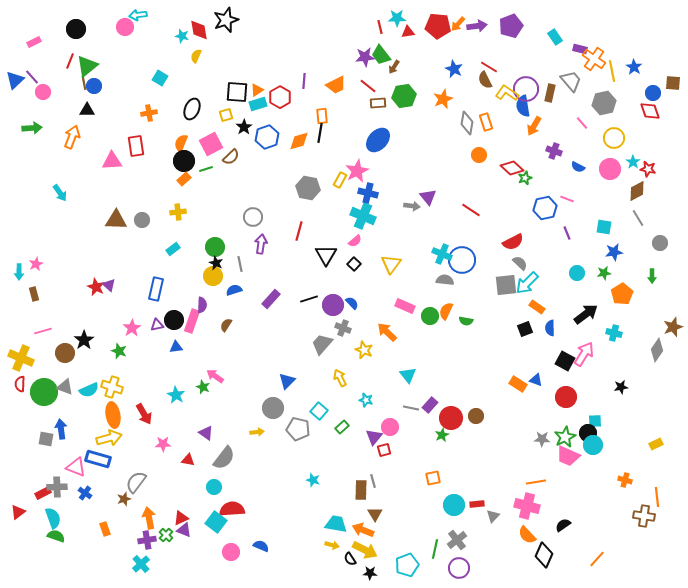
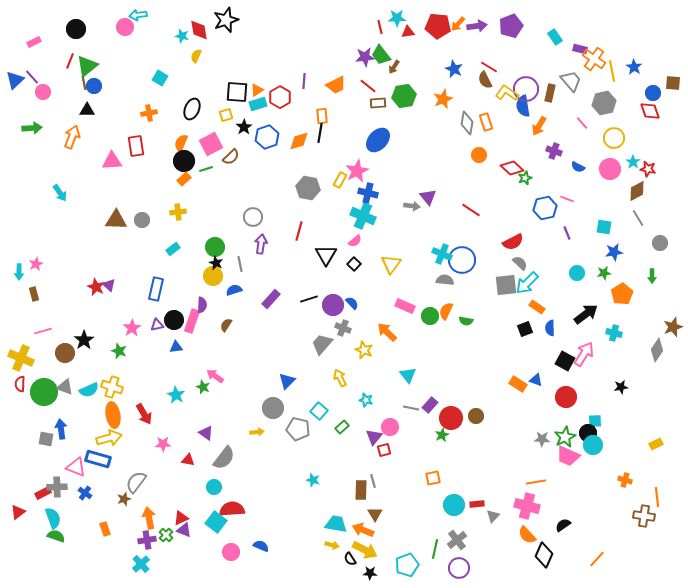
orange arrow at (534, 126): moved 5 px right
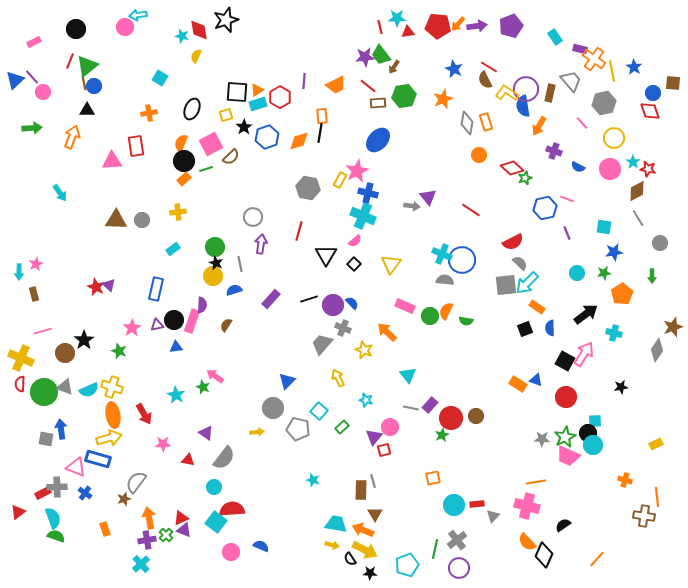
yellow arrow at (340, 378): moved 2 px left
orange semicircle at (527, 535): moved 7 px down
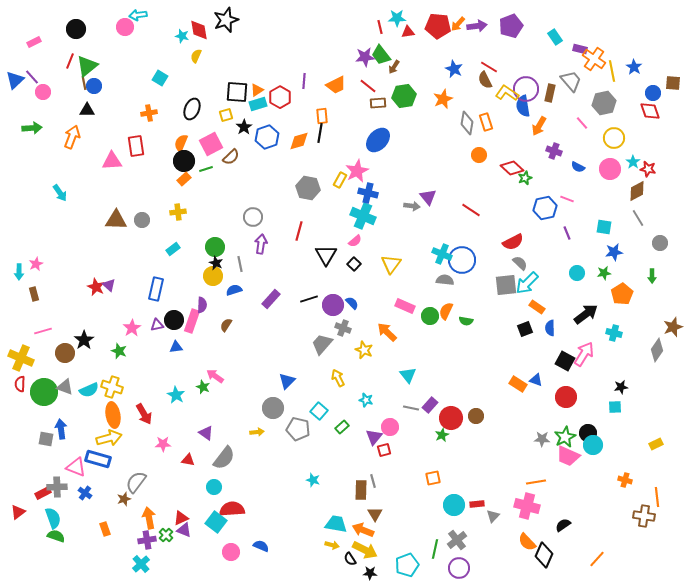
cyan square at (595, 421): moved 20 px right, 14 px up
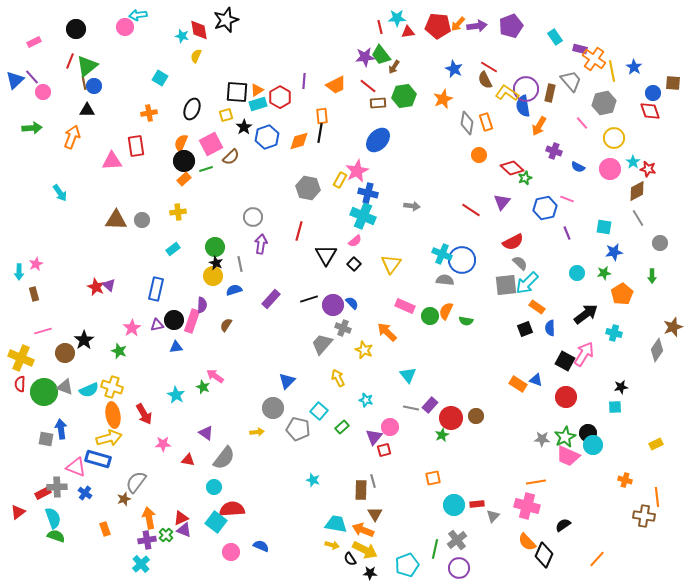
purple triangle at (428, 197): moved 74 px right, 5 px down; rotated 18 degrees clockwise
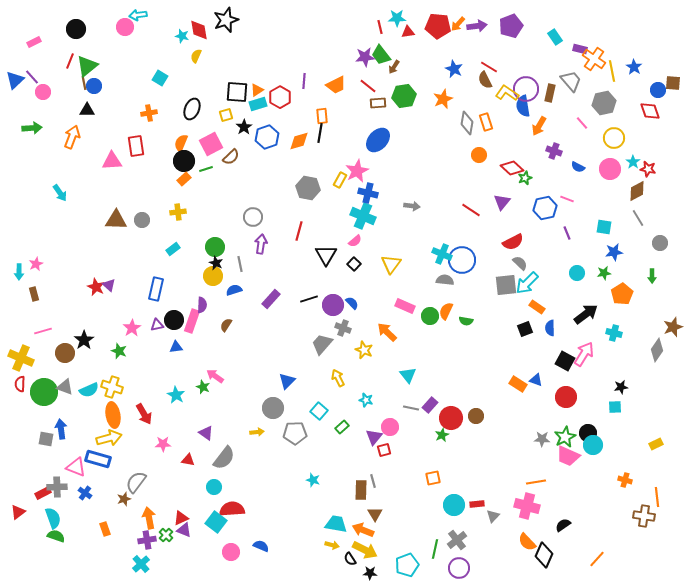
blue circle at (653, 93): moved 5 px right, 3 px up
gray pentagon at (298, 429): moved 3 px left, 4 px down; rotated 15 degrees counterclockwise
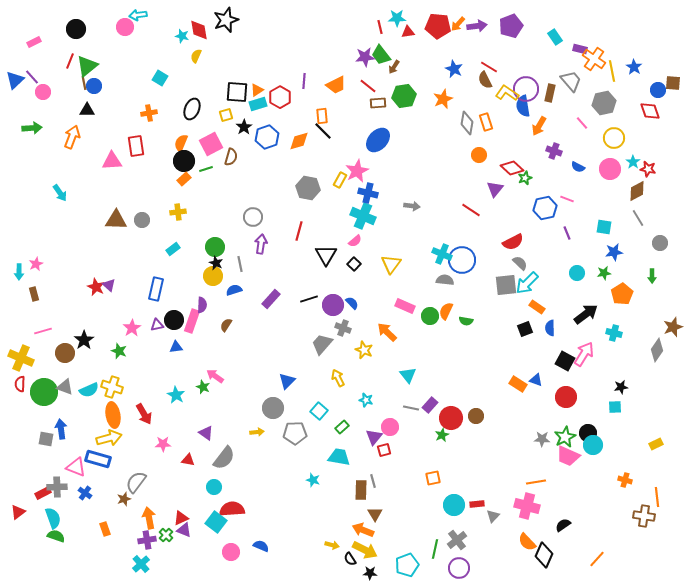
black line at (320, 133): moved 3 px right, 2 px up; rotated 54 degrees counterclockwise
brown semicircle at (231, 157): rotated 30 degrees counterclockwise
purple triangle at (502, 202): moved 7 px left, 13 px up
cyan trapezoid at (336, 524): moved 3 px right, 67 px up
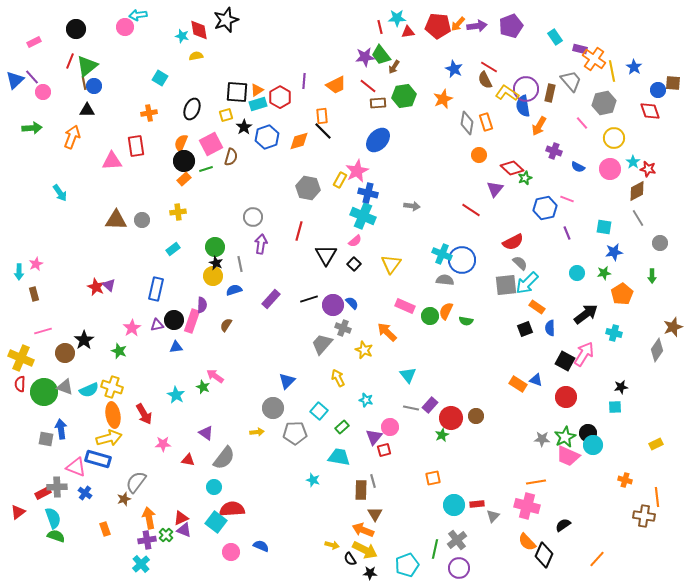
yellow semicircle at (196, 56): rotated 56 degrees clockwise
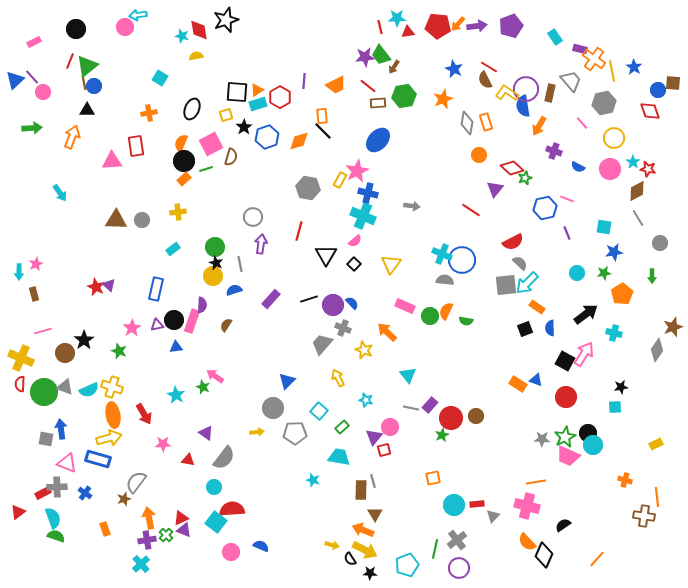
pink triangle at (76, 467): moved 9 px left, 4 px up
